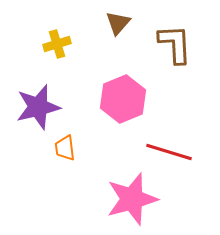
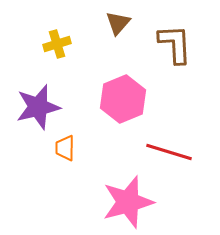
orange trapezoid: rotated 8 degrees clockwise
pink star: moved 4 px left, 3 px down
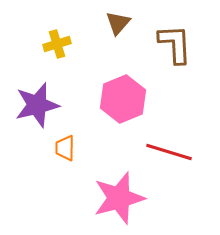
purple star: moved 1 px left, 2 px up
pink star: moved 9 px left, 4 px up
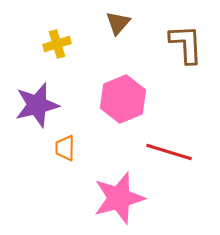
brown L-shape: moved 11 px right
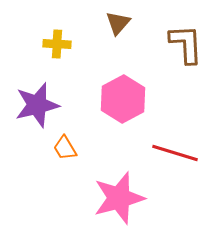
yellow cross: rotated 20 degrees clockwise
pink hexagon: rotated 6 degrees counterclockwise
orange trapezoid: rotated 32 degrees counterclockwise
red line: moved 6 px right, 1 px down
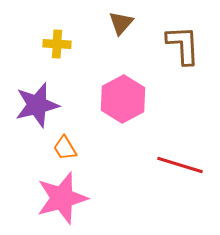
brown triangle: moved 3 px right
brown L-shape: moved 3 px left, 1 px down
red line: moved 5 px right, 12 px down
pink star: moved 57 px left
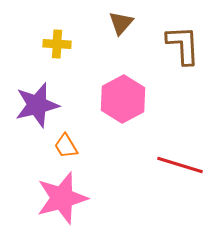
orange trapezoid: moved 1 px right, 2 px up
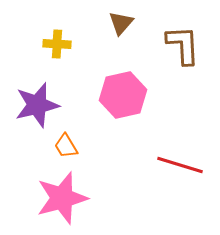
pink hexagon: moved 4 px up; rotated 15 degrees clockwise
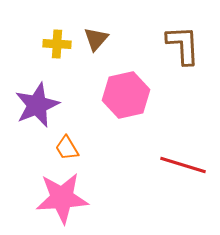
brown triangle: moved 25 px left, 16 px down
pink hexagon: moved 3 px right
purple star: rotated 9 degrees counterclockwise
orange trapezoid: moved 1 px right, 2 px down
red line: moved 3 px right
pink star: rotated 12 degrees clockwise
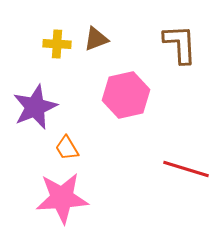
brown triangle: rotated 28 degrees clockwise
brown L-shape: moved 3 px left, 1 px up
purple star: moved 2 px left, 2 px down
red line: moved 3 px right, 4 px down
